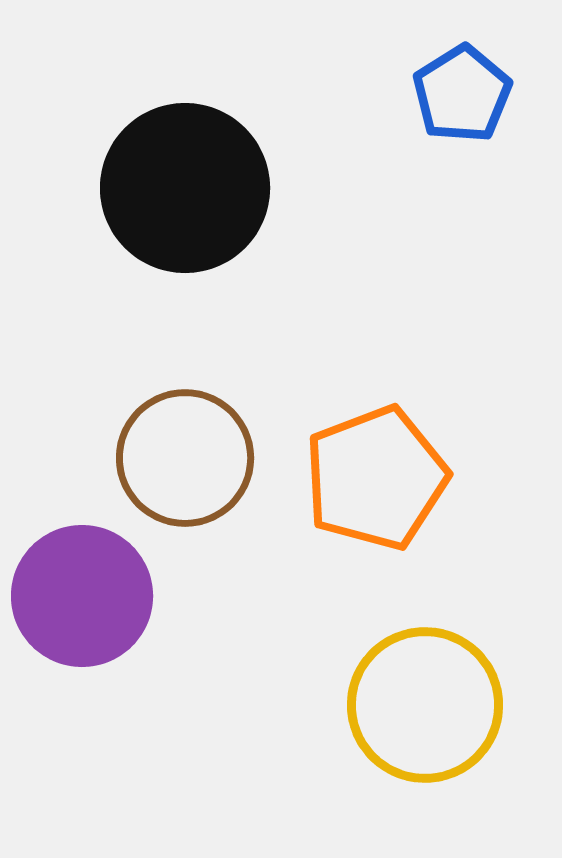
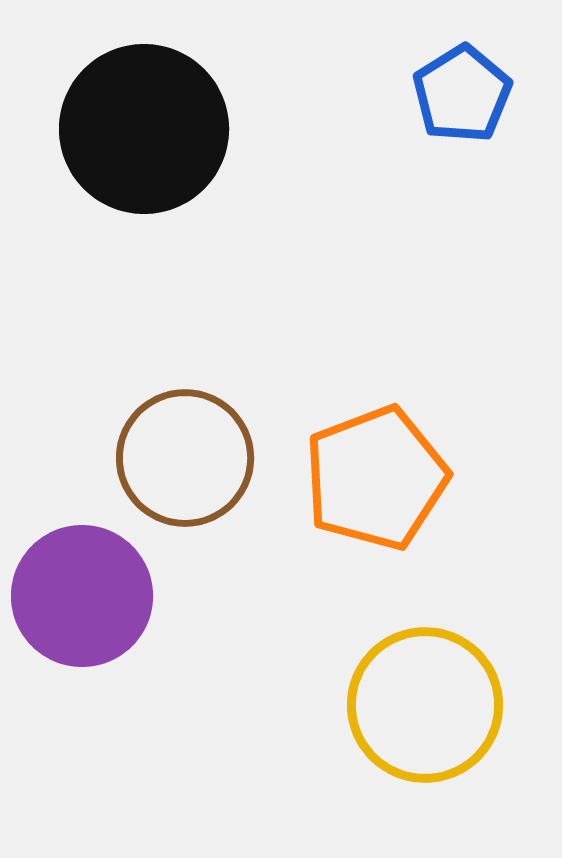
black circle: moved 41 px left, 59 px up
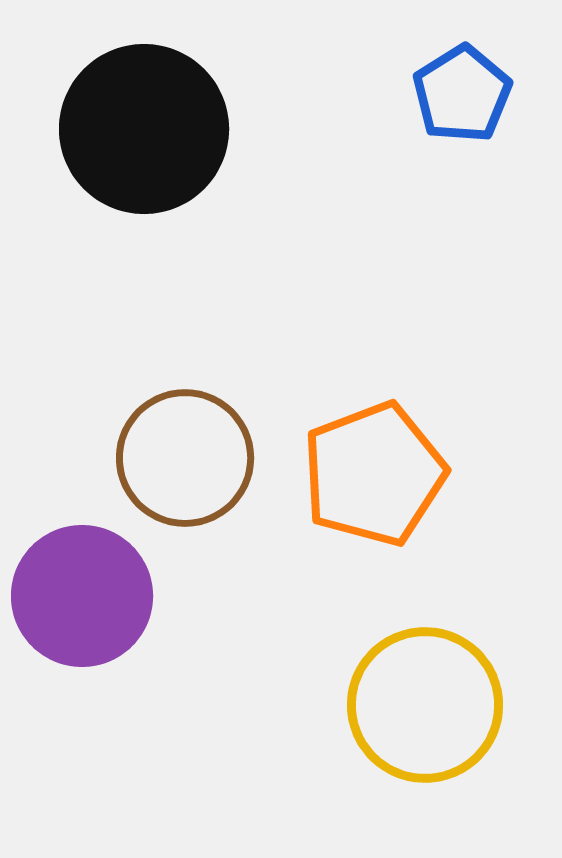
orange pentagon: moved 2 px left, 4 px up
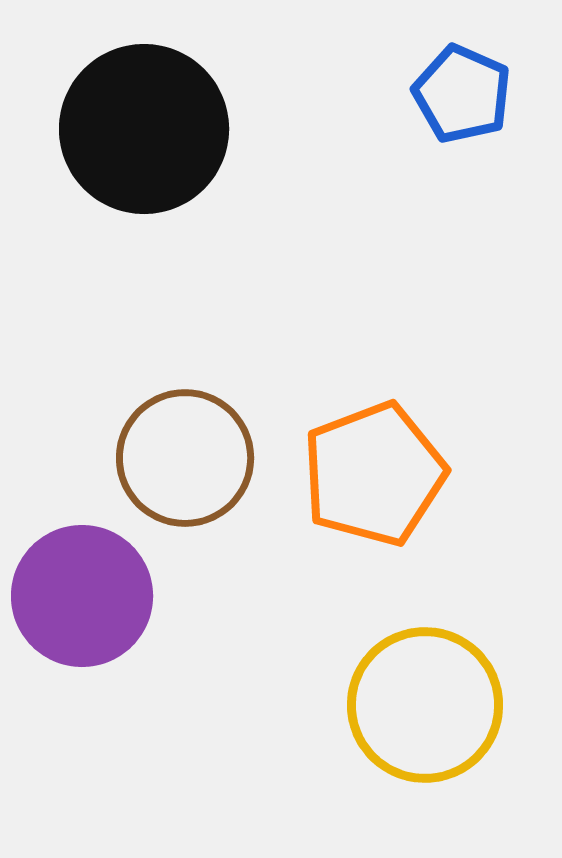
blue pentagon: rotated 16 degrees counterclockwise
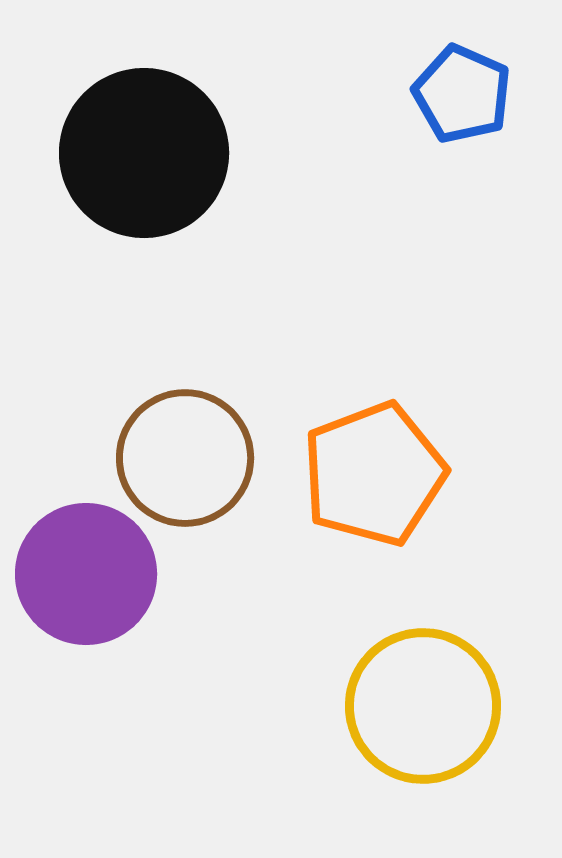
black circle: moved 24 px down
purple circle: moved 4 px right, 22 px up
yellow circle: moved 2 px left, 1 px down
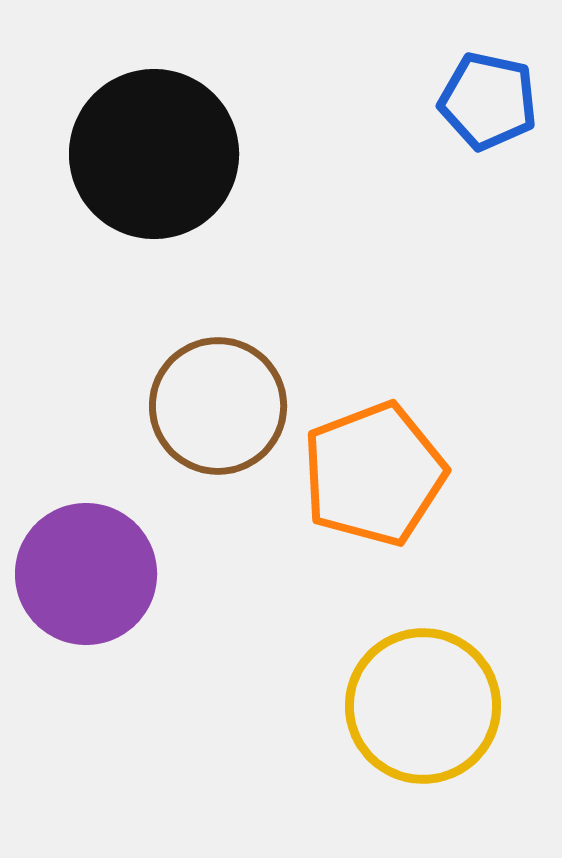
blue pentagon: moved 26 px right, 7 px down; rotated 12 degrees counterclockwise
black circle: moved 10 px right, 1 px down
brown circle: moved 33 px right, 52 px up
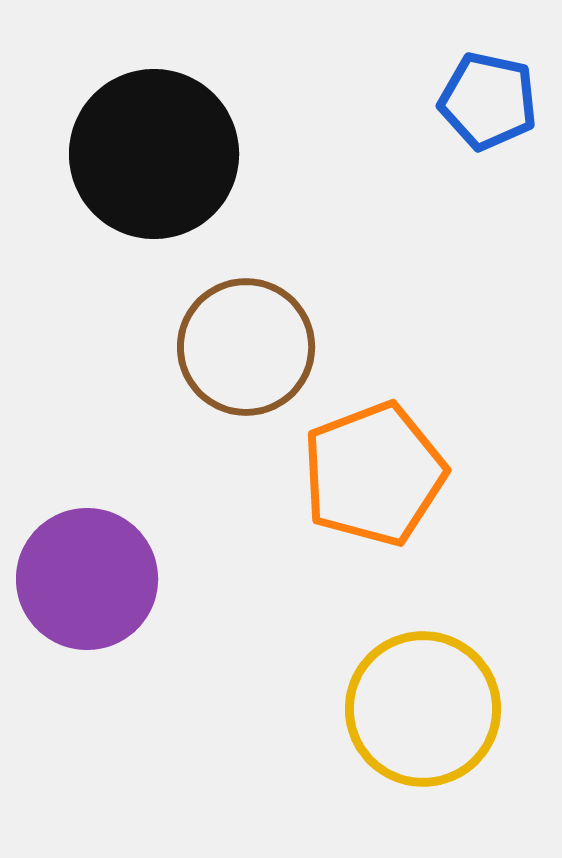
brown circle: moved 28 px right, 59 px up
purple circle: moved 1 px right, 5 px down
yellow circle: moved 3 px down
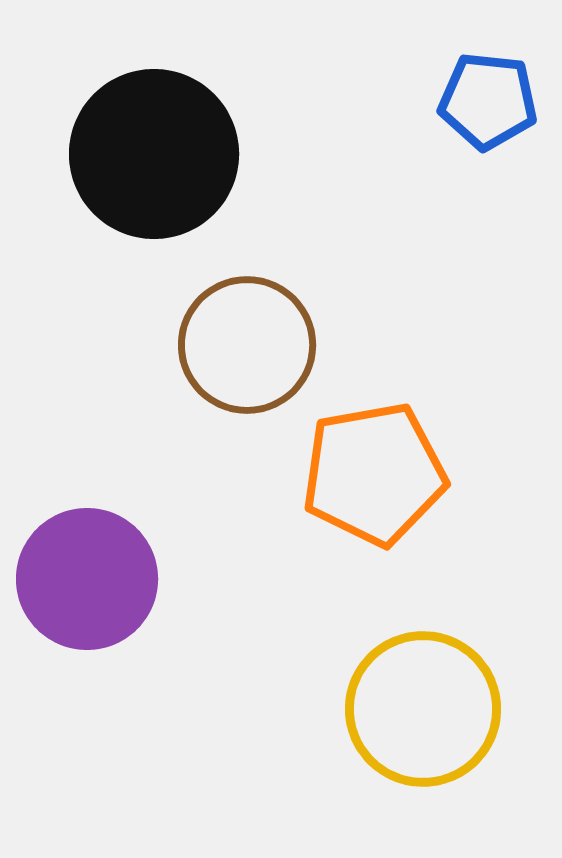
blue pentagon: rotated 6 degrees counterclockwise
brown circle: moved 1 px right, 2 px up
orange pentagon: rotated 11 degrees clockwise
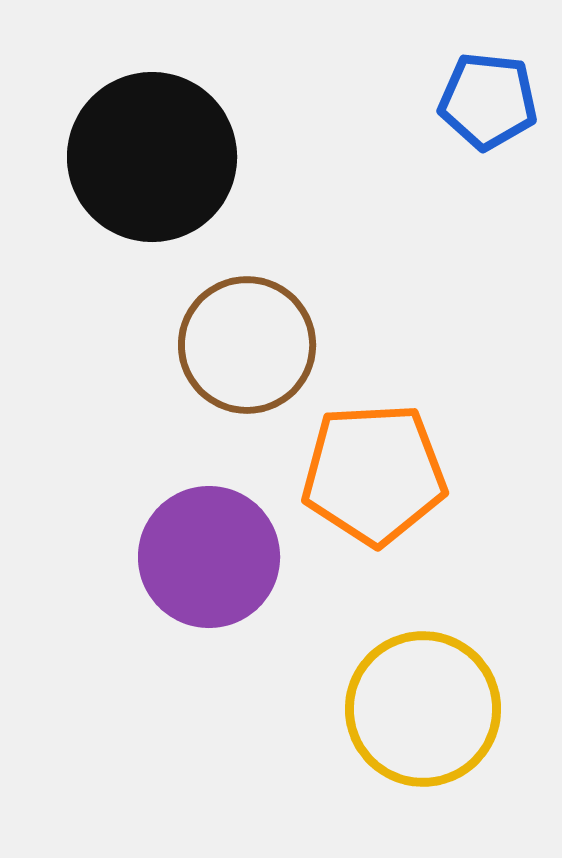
black circle: moved 2 px left, 3 px down
orange pentagon: rotated 7 degrees clockwise
purple circle: moved 122 px right, 22 px up
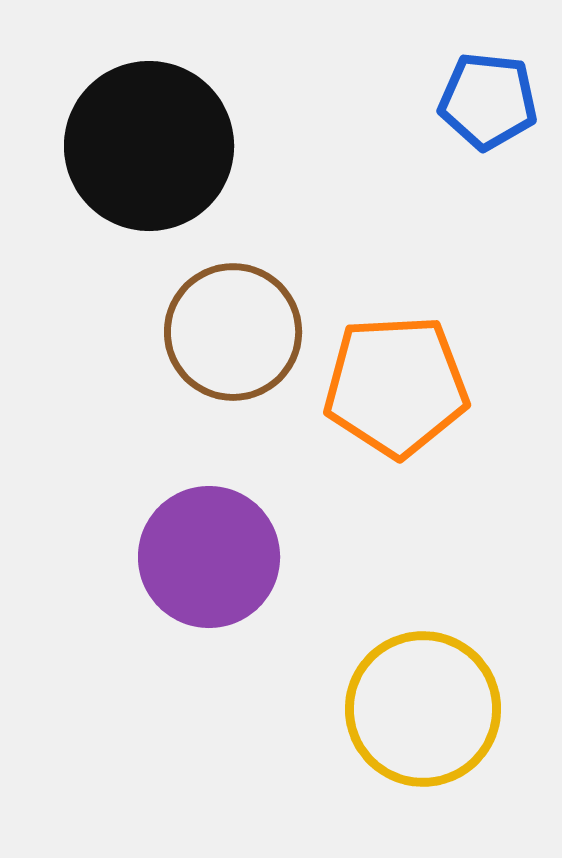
black circle: moved 3 px left, 11 px up
brown circle: moved 14 px left, 13 px up
orange pentagon: moved 22 px right, 88 px up
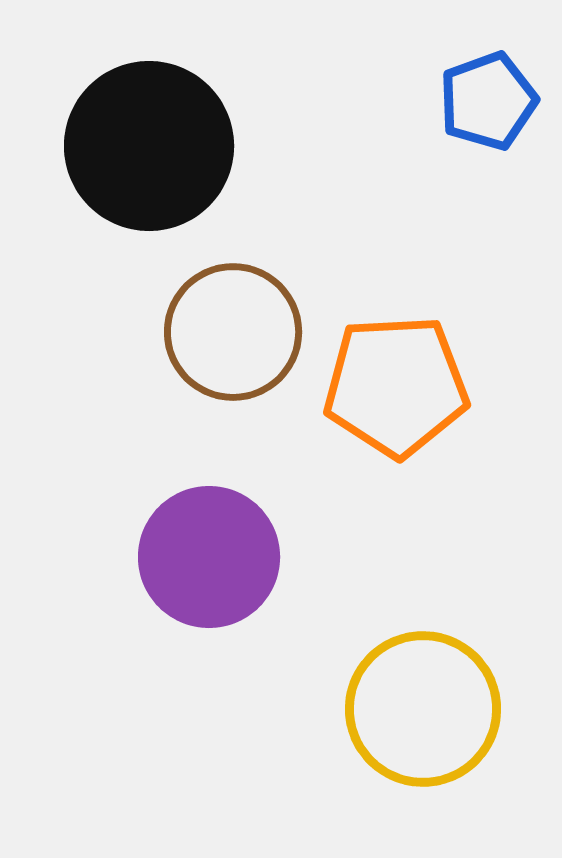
blue pentagon: rotated 26 degrees counterclockwise
